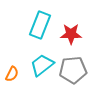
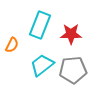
orange semicircle: moved 29 px up
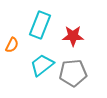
red star: moved 2 px right, 2 px down
gray pentagon: moved 3 px down
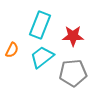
orange semicircle: moved 5 px down
cyan trapezoid: moved 8 px up
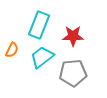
cyan rectangle: moved 1 px left
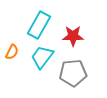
cyan rectangle: rotated 8 degrees clockwise
orange semicircle: moved 2 px down
cyan trapezoid: rotated 15 degrees counterclockwise
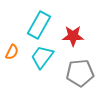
gray pentagon: moved 7 px right
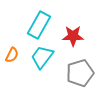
orange semicircle: moved 3 px down
gray pentagon: rotated 12 degrees counterclockwise
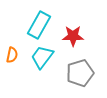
orange semicircle: rotated 14 degrees counterclockwise
